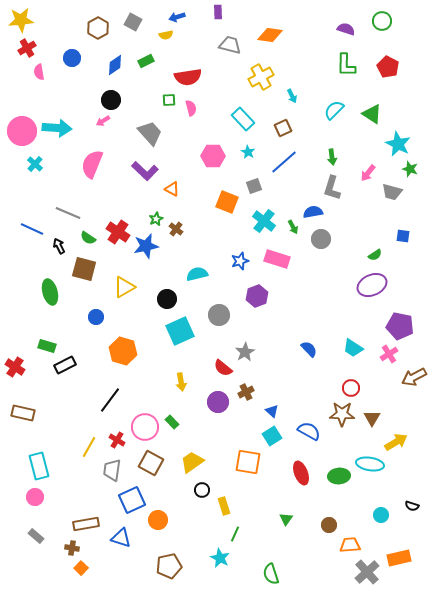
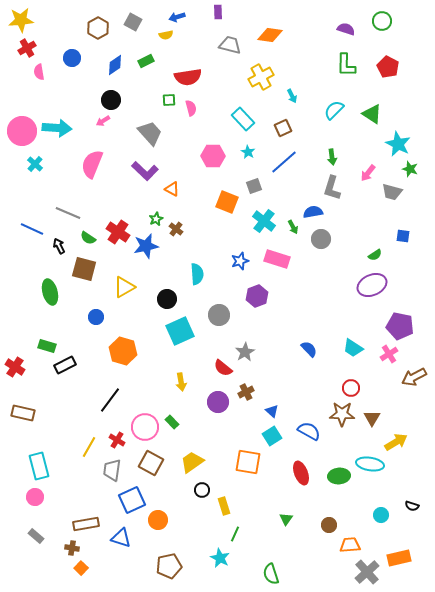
cyan semicircle at (197, 274): rotated 100 degrees clockwise
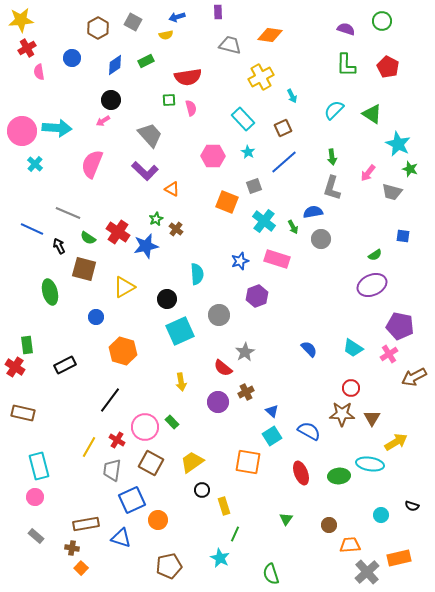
gray trapezoid at (150, 133): moved 2 px down
green rectangle at (47, 346): moved 20 px left, 1 px up; rotated 66 degrees clockwise
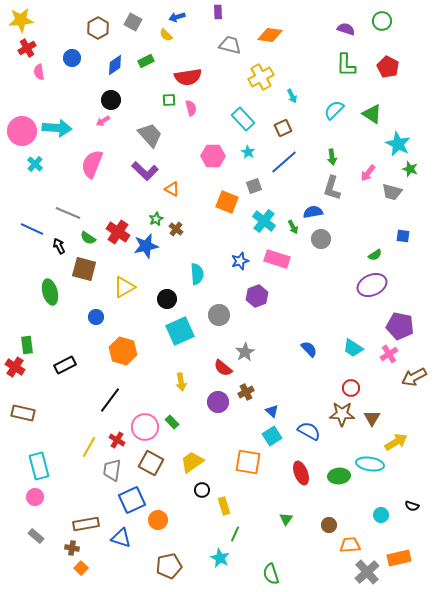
yellow semicircle at (166, 35): rotated 56 degrees clockwise
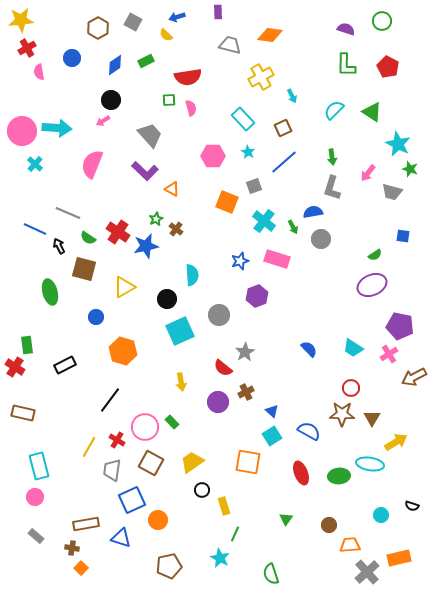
green triangle at (372, 114): moved 2 px up
blue line at (32, 229): moved 3 px right
cyan semicircle at (197, 274): moved 5 px left, 1 px down
